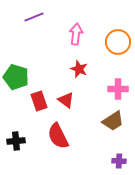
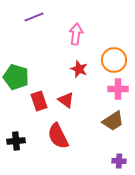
orange circle: moved 4 px left, 18 px down
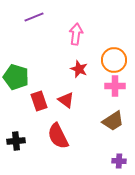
pink cross: moved 3 px left, 3 px up
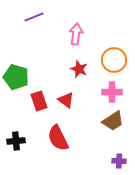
pink cross: moved 3 px left, 6 px down
red semicircle: moved 2 px down
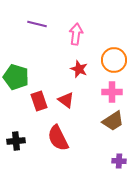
purple line: moved 3 px right, 7 px down; rotated 36 degrees clockwise
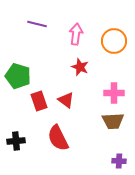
orange circle: moved 19 px up
red star: moved 1 px right, 2 px up
green pentagon: moved 2 px right, 1 px up
pink cross: moved 2 px right, 1 px down
brown trapezoid: rotated 30 degrees clockwise
